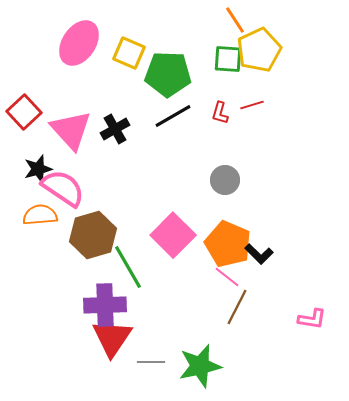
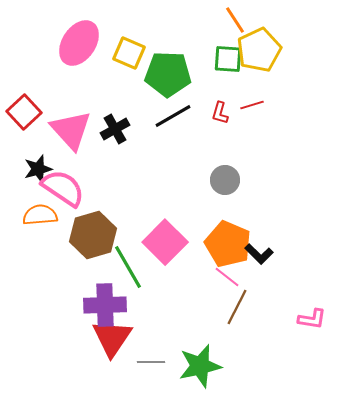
pink square: moved 8 px left, 7 px down
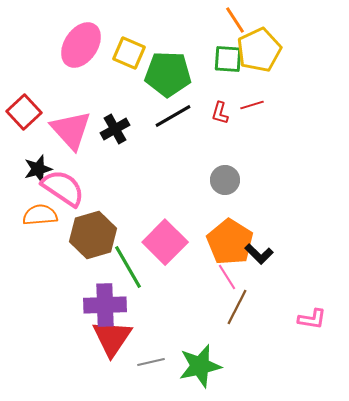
pink ellipse: moved 2 px right, 2 px down
orange pentagon: moved 2 px right, 2 px up; rotated 9 degrees clockwise
pink line: rotated 20 degrees clockwise
gray line: rotated 12 degrees counterclockwise
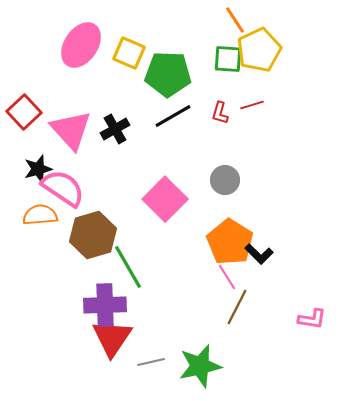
pink square: moved 43 px up
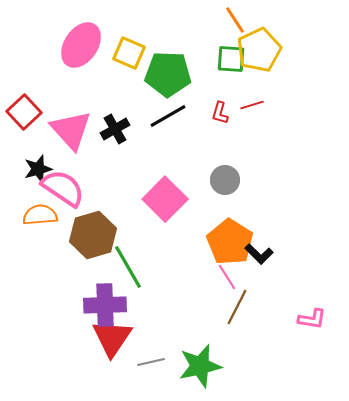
green square: moved 3 px right
black line: moved 5 px left
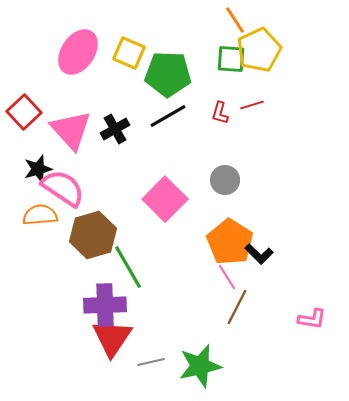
pink ellipse: moved 3 px left, 7 px down
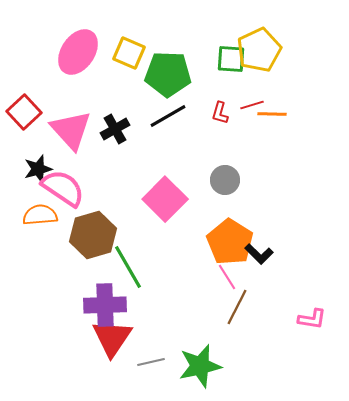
orange line: moved 37 px right, 94 px down; rotated 56 degrees counterclockwise
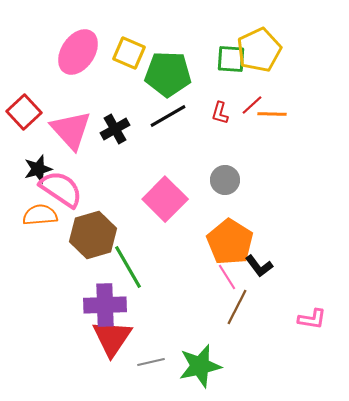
red line: rotated 25 degrees counterclockwise
pink semicircle: moved 2 px left, 1 px down
black L-shape: moved 12 px down; rotated 8 degrees clockwise
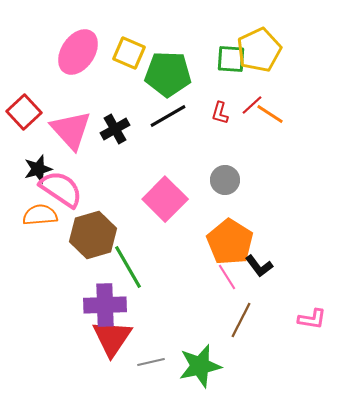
orange line: moved 2 px left; rotated 32 degrees clockwise
brown line: moved 4 px right, 13 px down
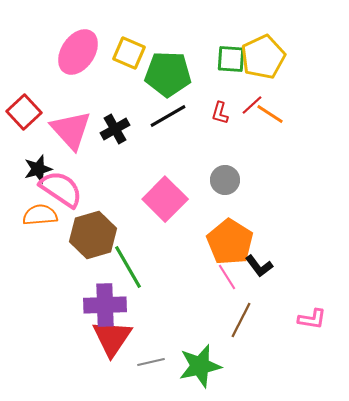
yellow pentagon: moved 4 px right, 7 px down
